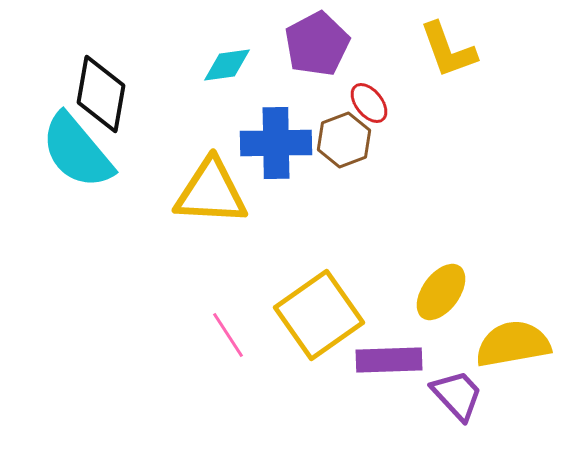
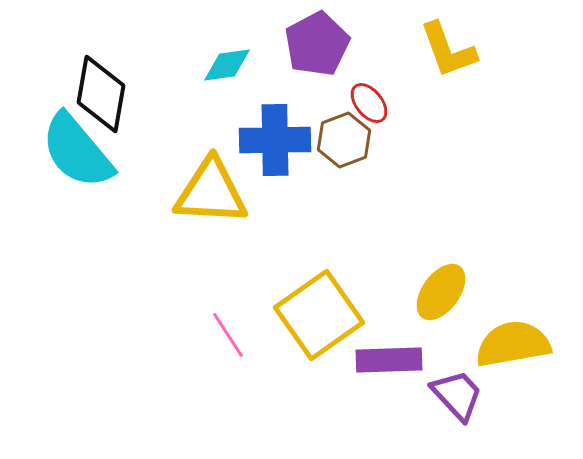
blue cross: moved 1 px left, 3 px up
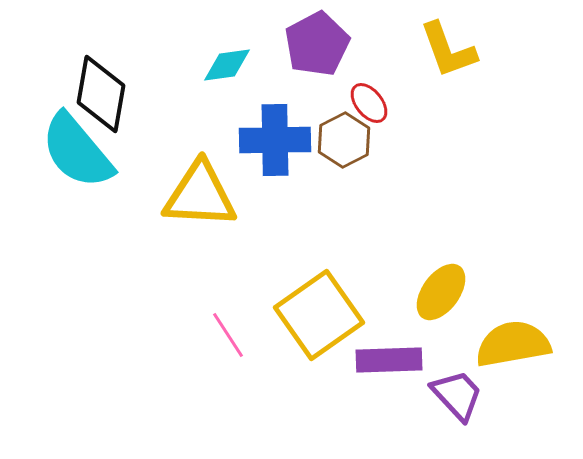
brown hexagon: rotated 6 degrees counterclockwise
yellow triangle: moved 11 px left, 3 px down
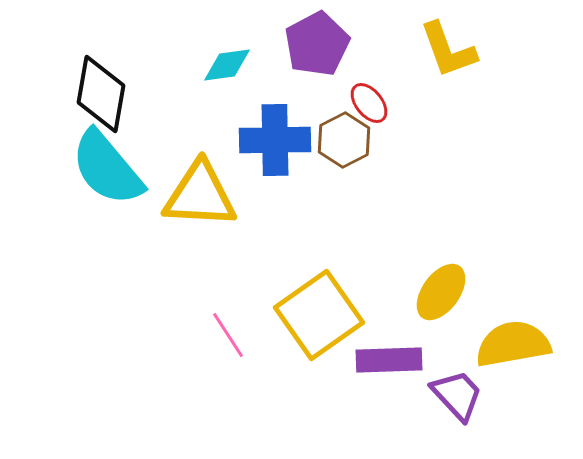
cyan semicircle: moved 30 px right, 17 px down
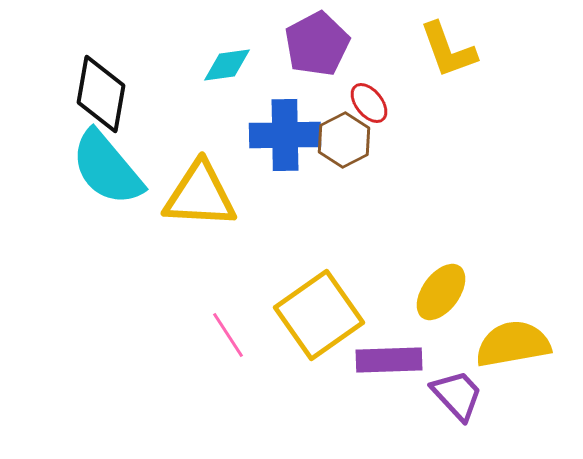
blue cross: moved 10 px right, 5 px up
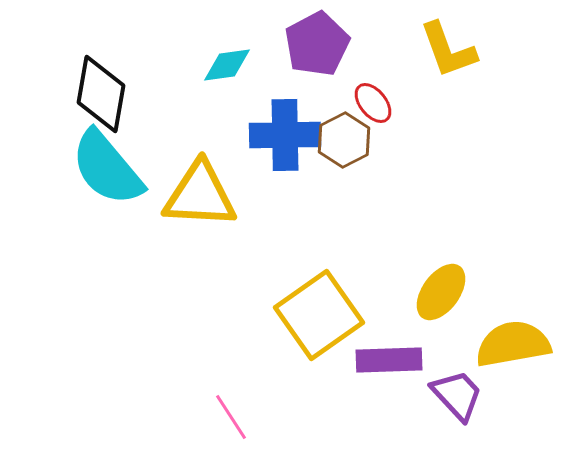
red ellipse: moved 4 px right
pink line: moved 3 px right, 82 px down
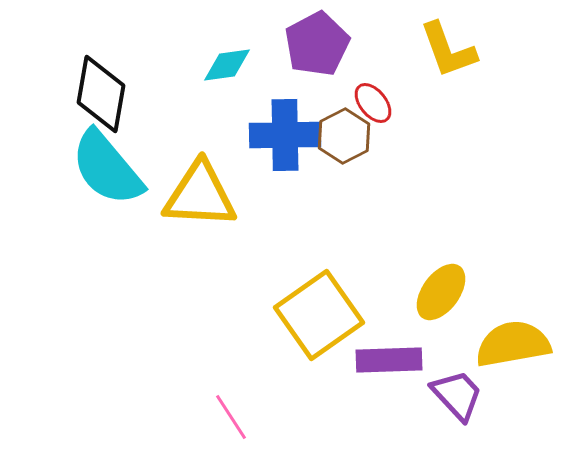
brown hexagon: moved 4 px up
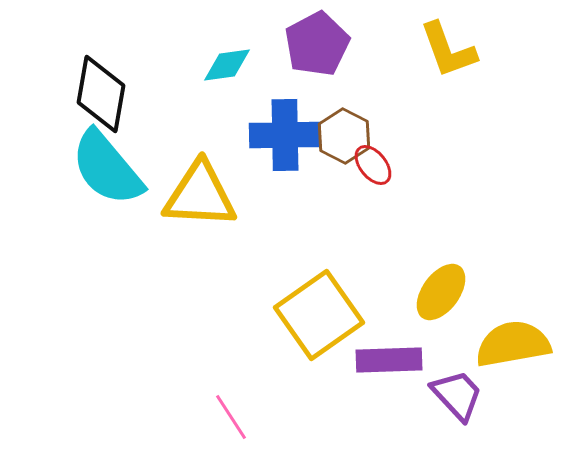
red ellipse: moved 62 px down
brown hexagon: rotated 6 degrees counterclockwise
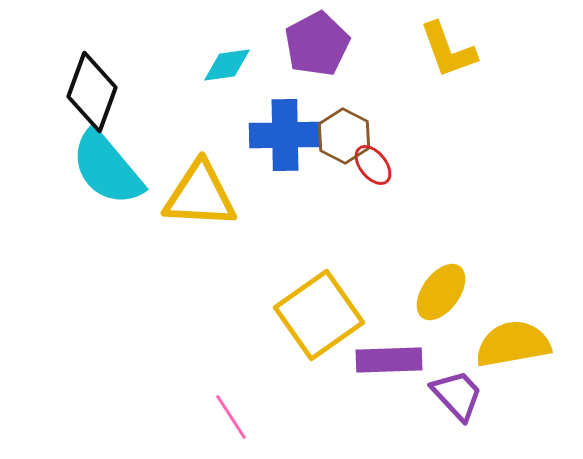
black diamond: moved 9 px left, 2 px up; rotated 10 degrees clockwise
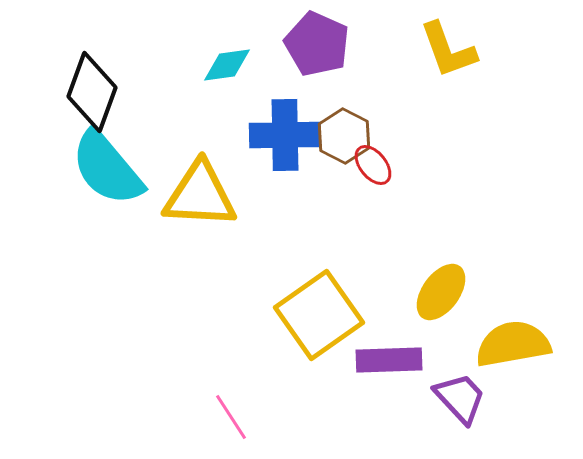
purple pentagon: rotated 20 degrees counterclockwise
purple trapezoid: moved 3 px right, 3 px down
